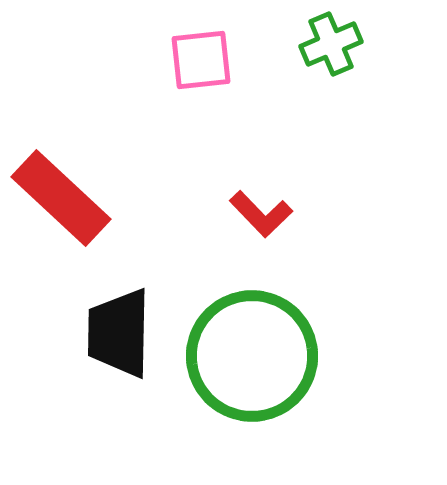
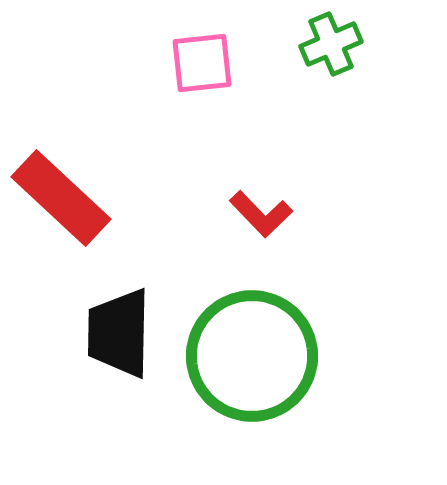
pink square: moved 1 px right, 3 px down
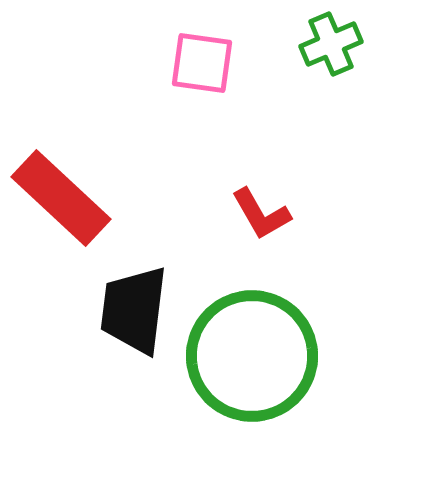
pink square: rotated 14 degrees clockwise
red L-shape: rotated 14 degrees clockwise
black trapezoid: moved 15 px right, 23 px up; rotated 6 degrees clockwise
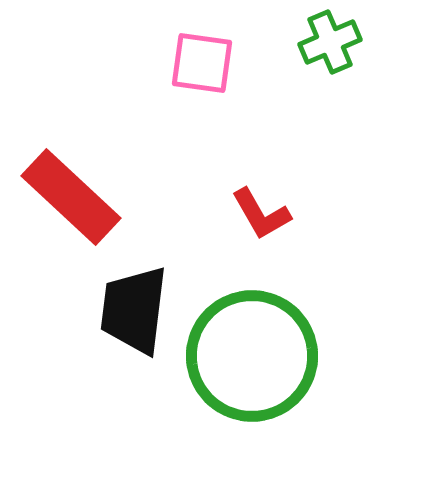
green cross: moved 1 px left, 2 px up
red rectangle: moved 10 px right, 1 px up
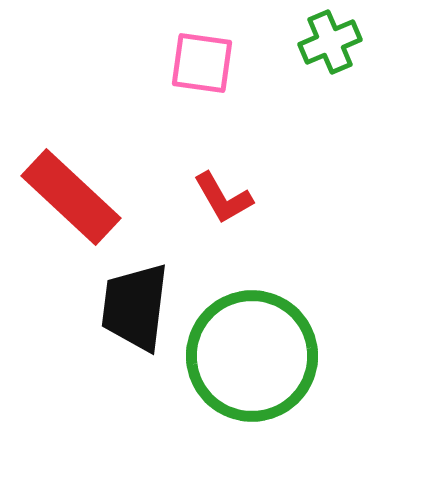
red L-shape: moved 38 px left, 16 px up
black trapezoid: moved 1 px right, 3 px up
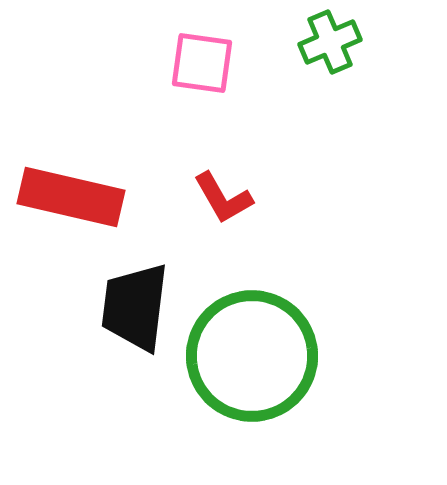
red rectangle: rotated 30 degrees counterclockwise
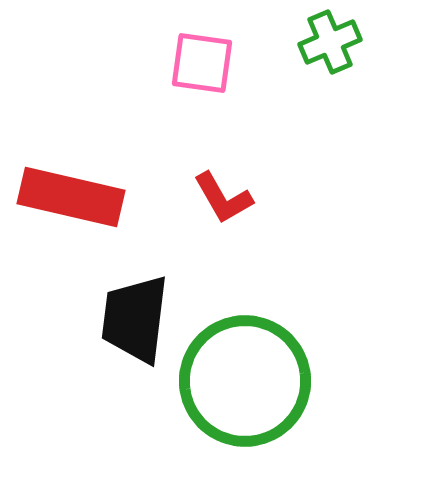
black trapezoid: moved 12 px down
green circle: moved 7 px left, 25 px down
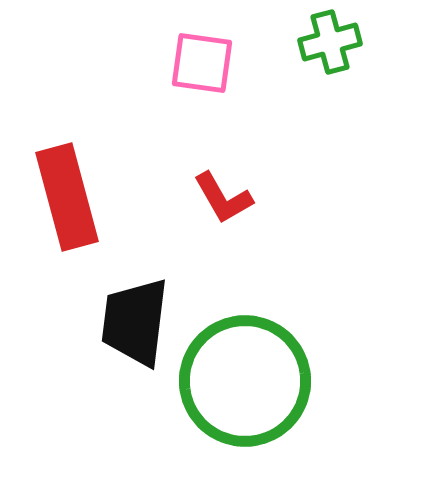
green cross: rotated 8 degrees clockwise
red rectangle: moved 4 px left; rotated 62 degrees clockwise
black trapezoid: moved 3 px down
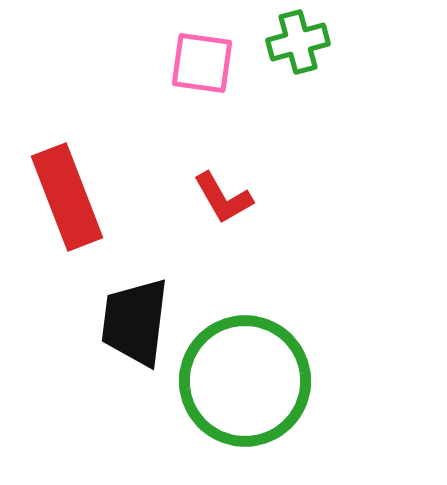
green cross: moved 32 px left
red rectangle: rotated 6 degrees counterclockwise
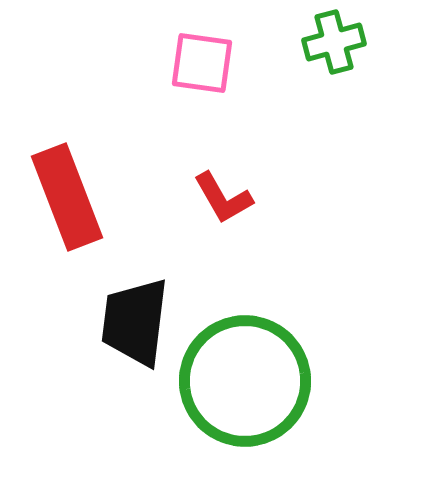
green cross: moved 36 px right
